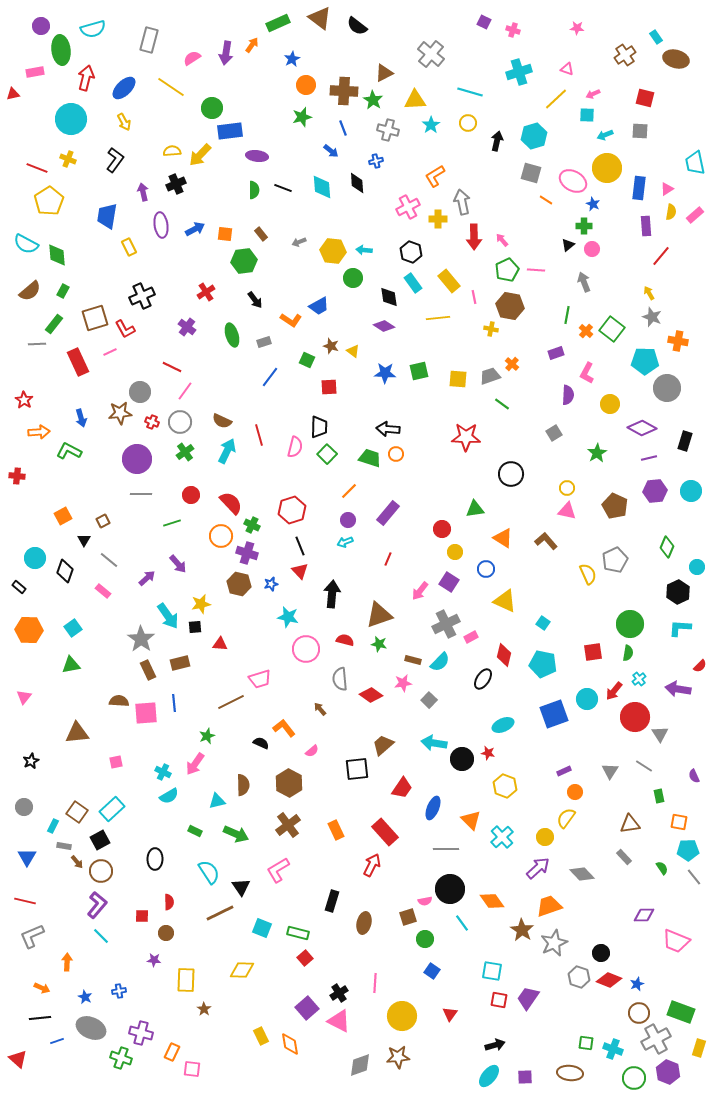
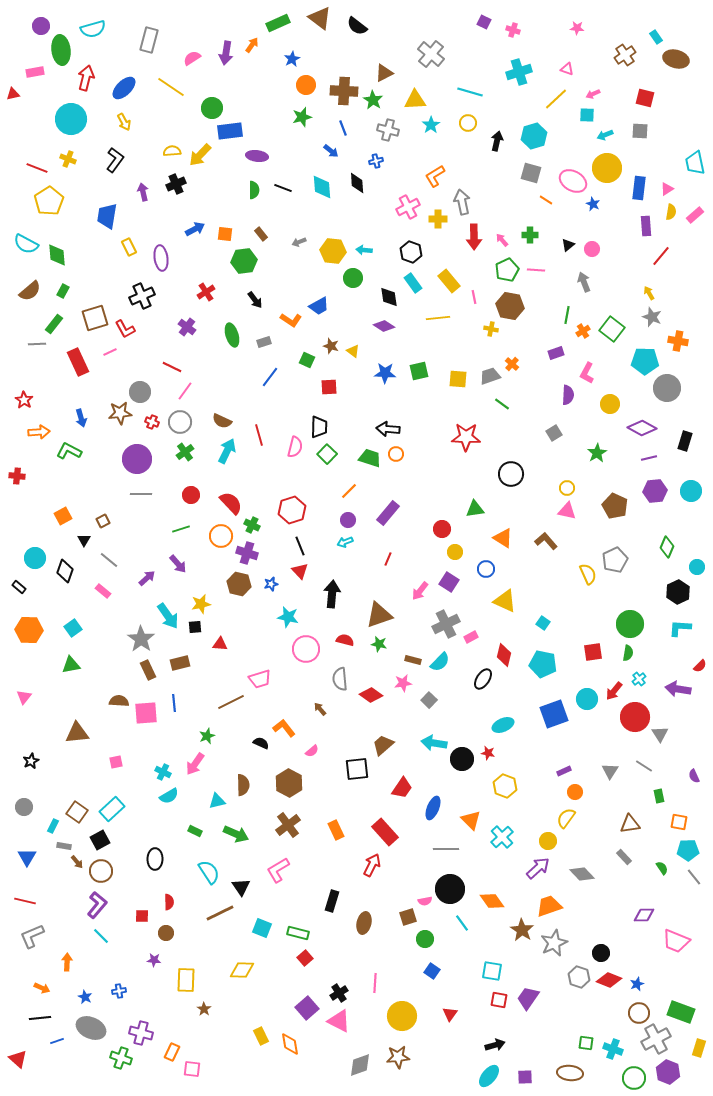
purple ellipse at (161, 225): moved 33 px down
green cross at (584, 226): moved 54 px left, 9 px down
orange cross at (586, 331): moved 3 px left; rotated 16 degrees clockwise
green line at (172, 523): moved 9 px right, 6 px down
yellow circle at (545, 837): moved 3 px right, 4 px down
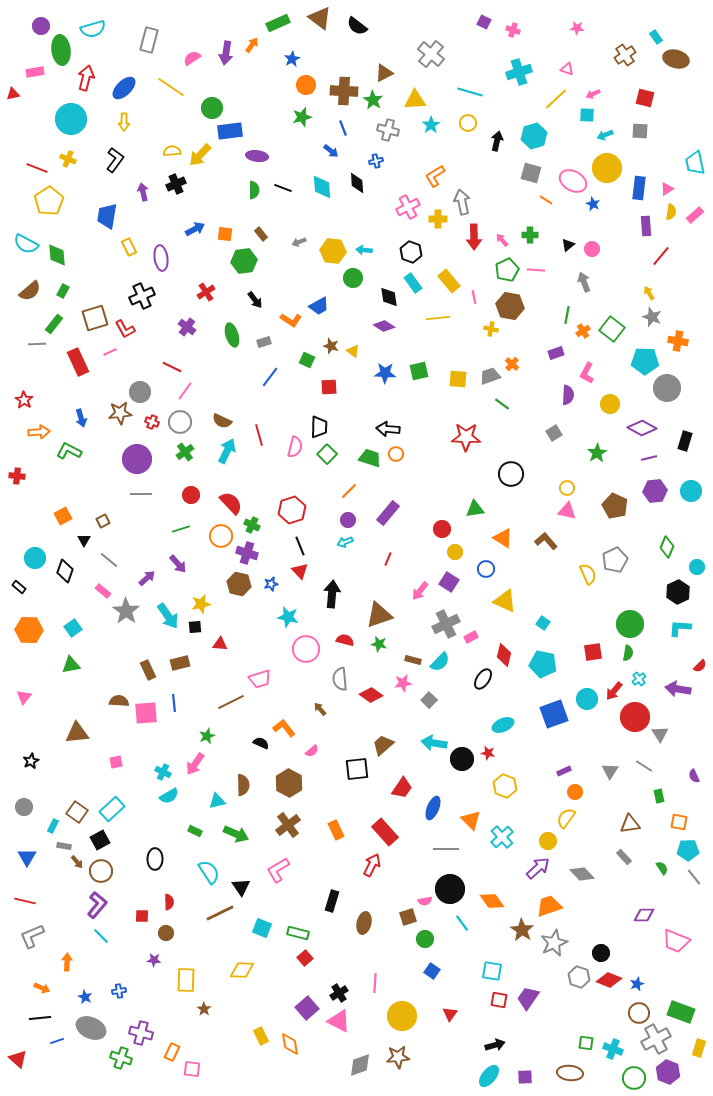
yellow arrow at (124, 122): rotated 30 degrees clockwise
gray star at (141, 639): moved 15 px left, 28 px up
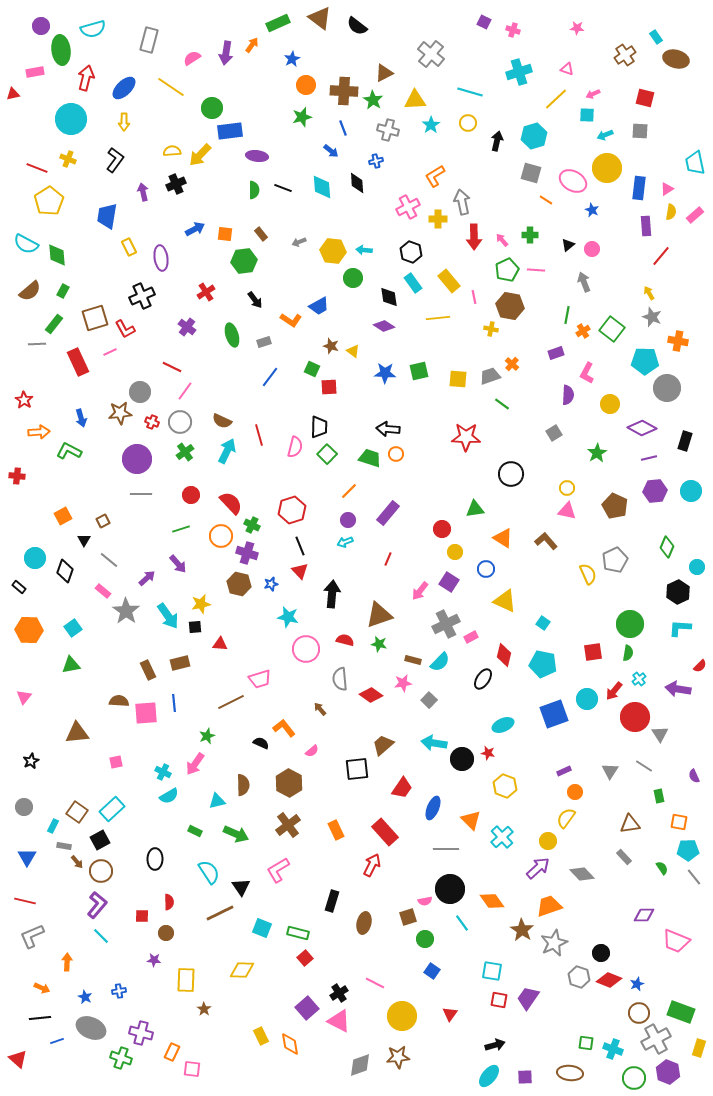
blue star at (593, 204): moved 1 px left, 6 px down
green square at (307, 360): moved 5 px right, 9 px down
pink line at (375, 983): rotated 66 degrees counterclockwise
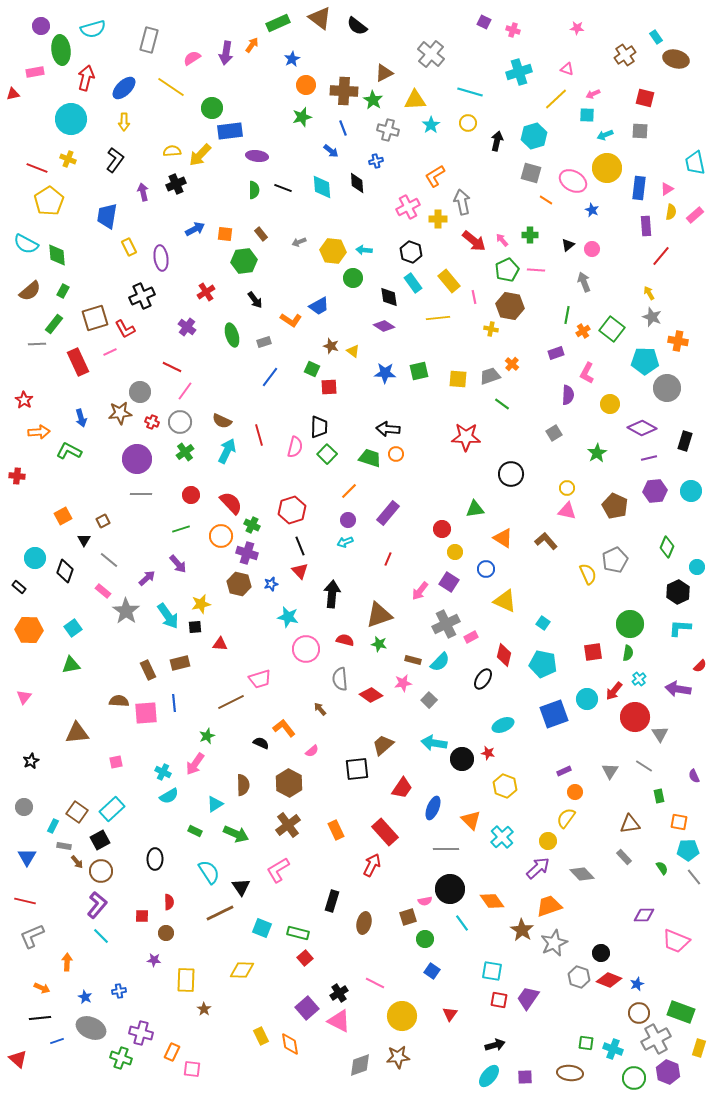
red arrow at (474, 237): moved 4 px down; rotated 50 degrees counterclockwise
cyan triangle at (217, 801): moved 2 px left, 3 px down; rotated 18 degrees counterclockwise
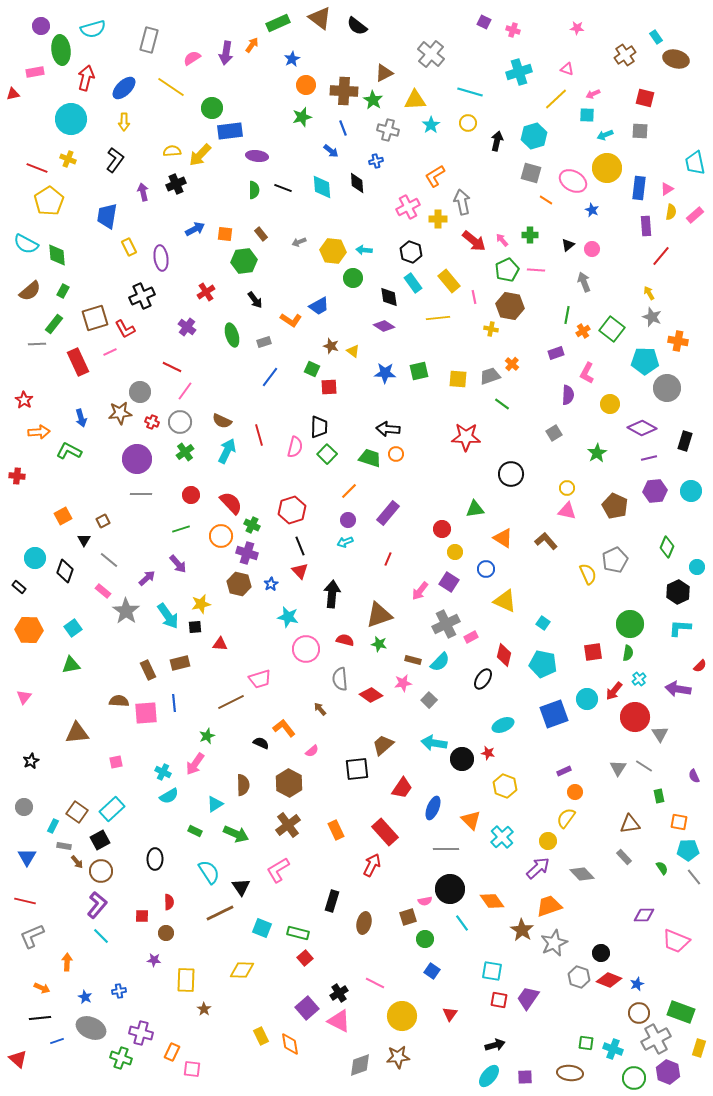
blue star at (271, 584): rotated 16 degrees counterclockwise
gray triangle at (610, 771): moved 8 px right, 3 px up
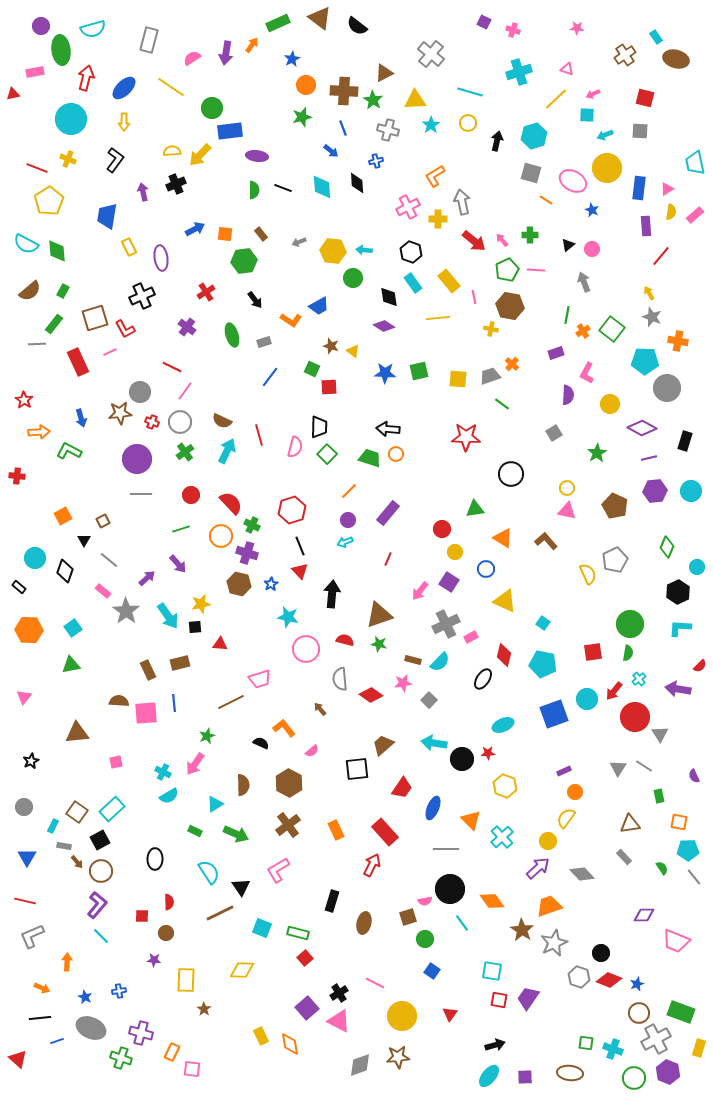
green diamond at (57, 255): moved 4 px up
red star at (488, 753): rotated 16 degrees counterclockwise
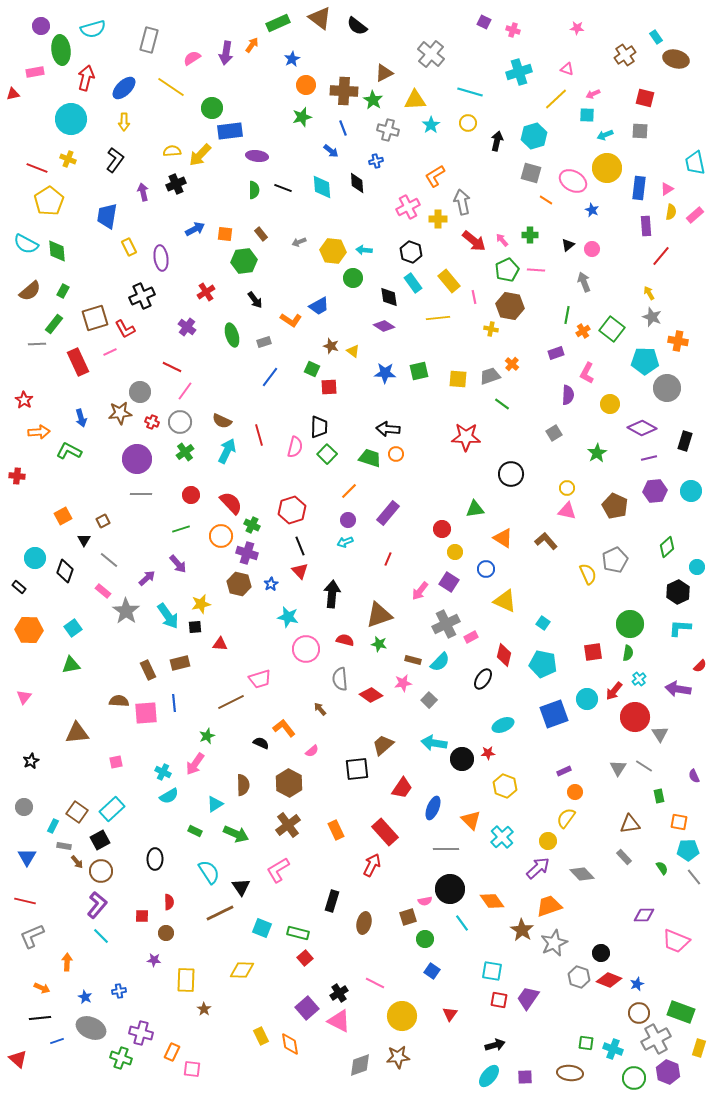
green diamond at (667, 547): rotated 25 degrees clockwise
